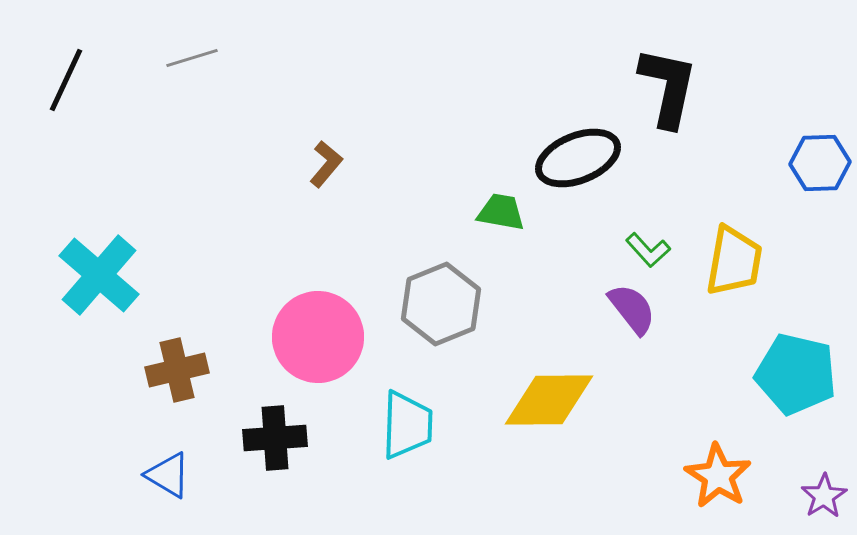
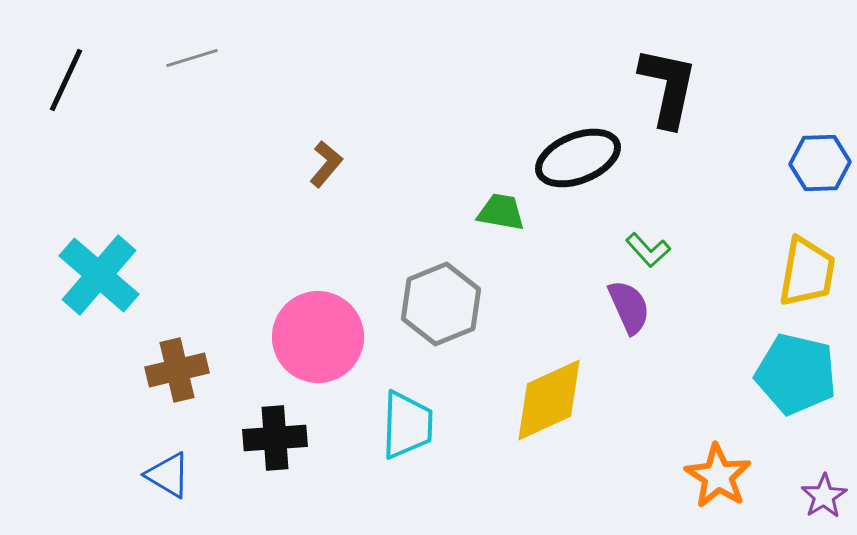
yellow trapezoid: moved 73 px right, 11 px down
purple semicircle: moved 3 px left, 2 px up; rotated 14 degrees clockwise
yellow diamond: rotated 24 degrees counterclockwise
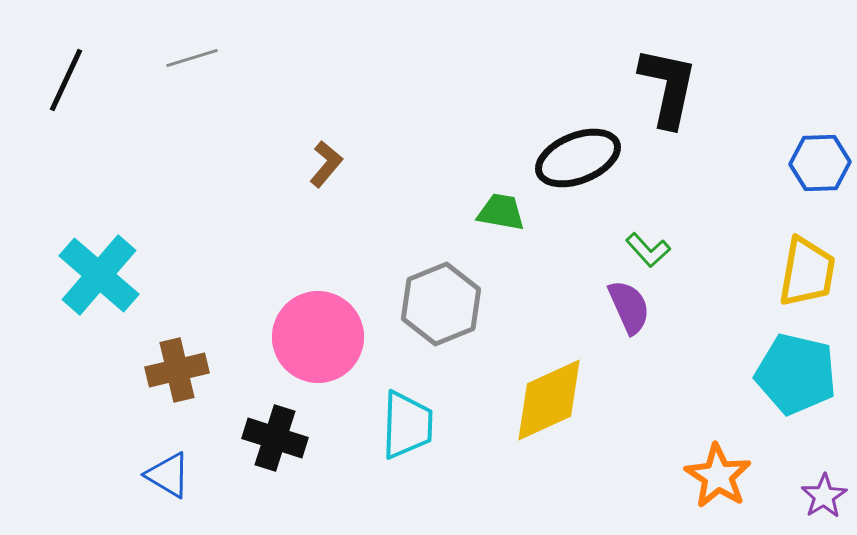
black cross: rotated 22 degrees clockwise
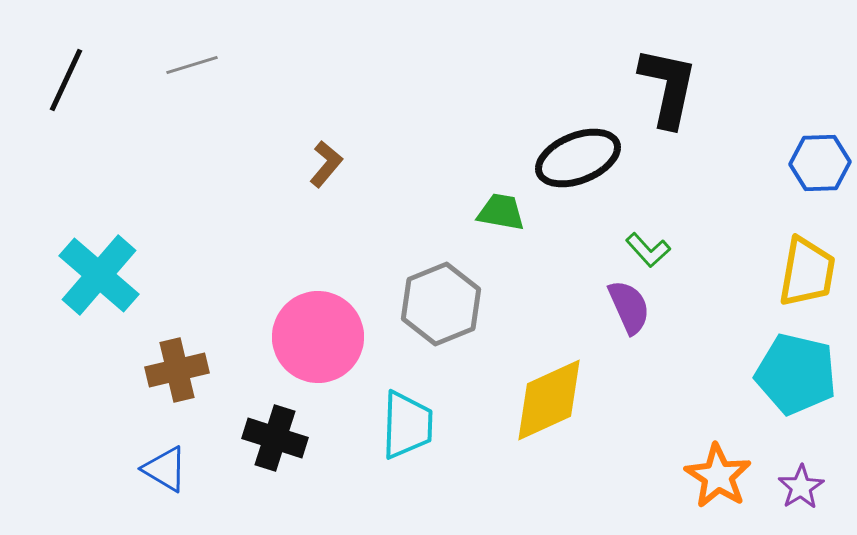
gray line: moved 7 px down
blue triangle: moved 3 px left, 6 px up
purple star: moved 23 px left, 9 px up
